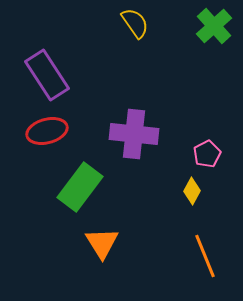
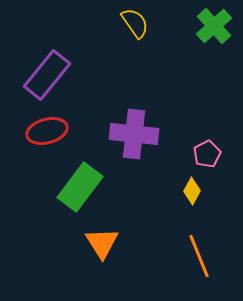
purple rectangle: rotated 72 degrees clockwise
orange line: moved 6 px left
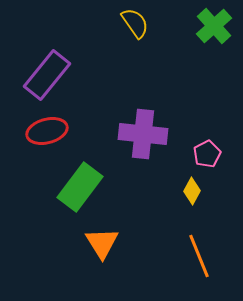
purple cross: moved 9 px right
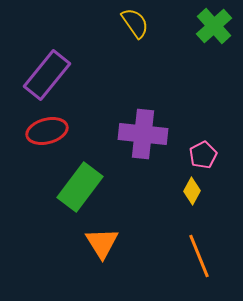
pink pentagon: moved 4 px left, 1 px down
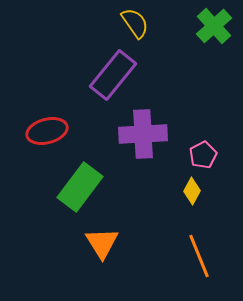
purple rectangle: moved 66 px right
purple cross: rotated 9 degrees counterclockwise
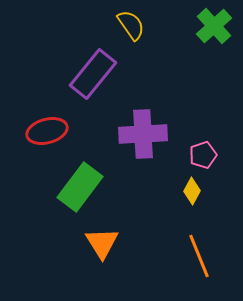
yellow semicircle: moved 4 px left, 2 px down
purple rectangle: moved 20 px left, 1 px up
pink pentagon: rotated 8 degrees clockwise
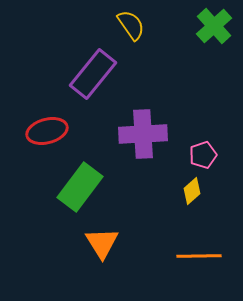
yellow diamond: rotated 20 degrees clockwise
orange line: rotated 69 degrees counterclockwise
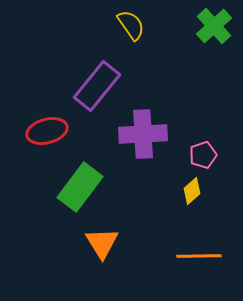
purple rectangle: moved 4 px right, 12 px down
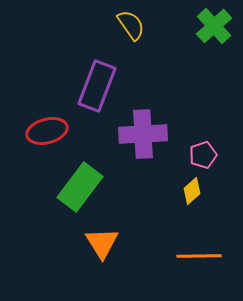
purple rectangle: rotated 18 degrees counterclockwise
